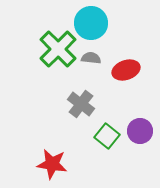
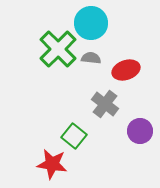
gray cross: moved 24 px right
green square: moved 33 px left
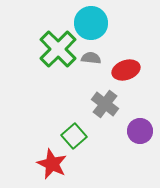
green square: rotated 10 degrees clockwise
red star: rotated 16 degrees clockwise
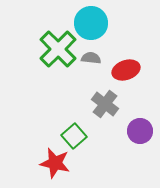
red star: moved 3 px right, 1 px up; rotated 12 degrees counterclockwise
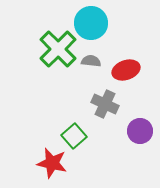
gray semicircle: moved 3 px down
gray cross: rotated 12 degrees counterclockwise
red star: moved 3 px left
